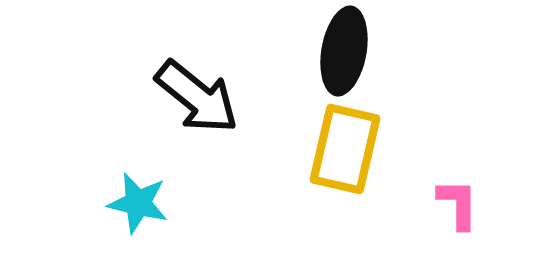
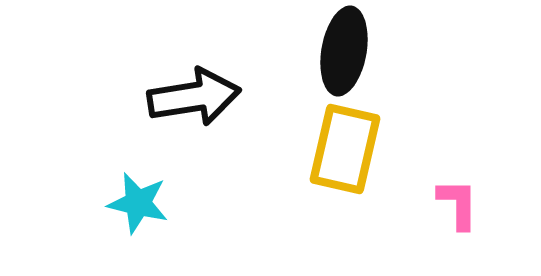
black arrow: moved 3 px left; rotated 48 degrees counterclockwise
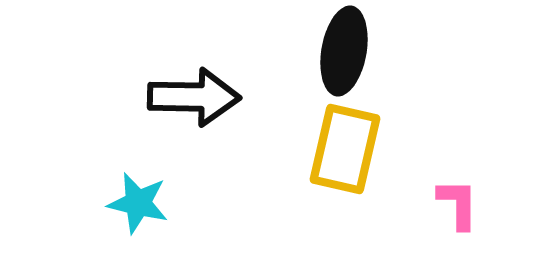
black arrow: rotated 10 degrees clockwise
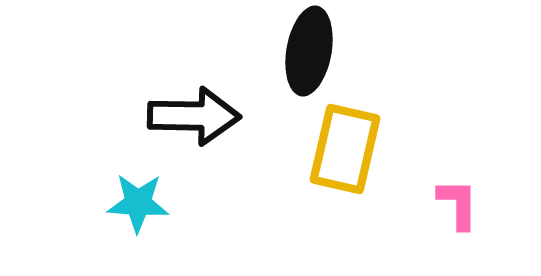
black ellipse: moved 35 px left
black arrow: moved 19 px down
cyan star: rotated 10 degrees counterclockwise
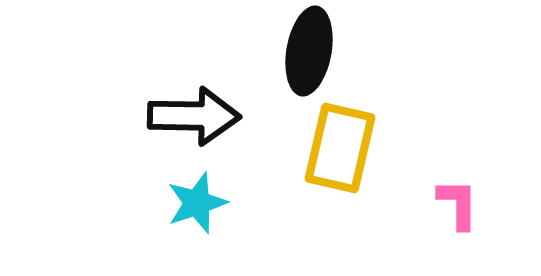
yellow rectangle: moved 5 px left, 1 px up
cyan star: moved 59 px right; rotated 22 degrees counterclockwise
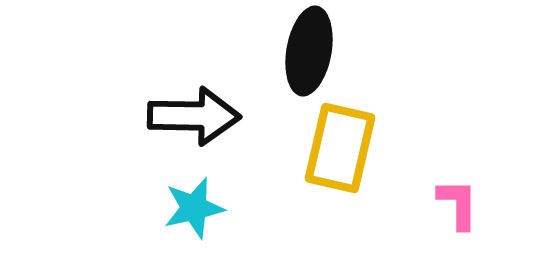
cyan star: moved 3 px left, 5 px down; rotated 6 degrees clockwise
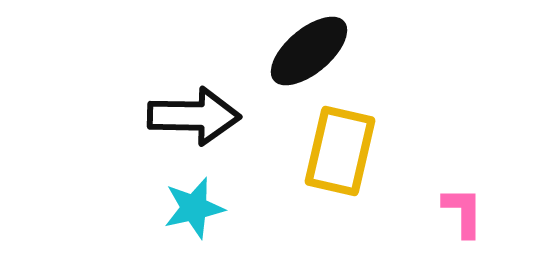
black ellipse: rotated 40 degrees clockwise
yellow rectangle: moved 3 px down
pink L-shape: moved 5 px right, 8 px down
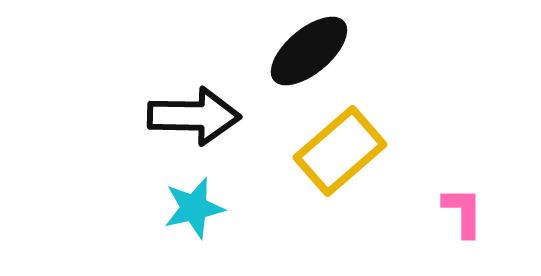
yellow rectangle: rotated 36 degrees clockwise
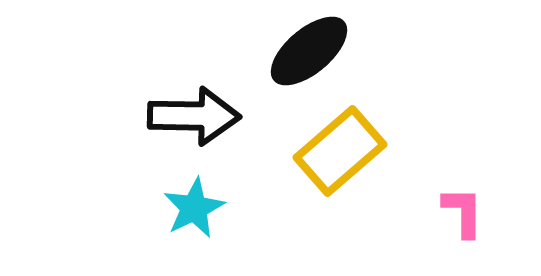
cyan star: rotated 14 degrees counterclockwise
